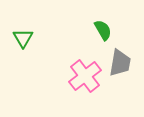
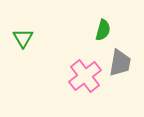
green semicircle: rotated 45 degrees clockwise
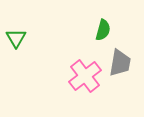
green triangle: moved 7 px left
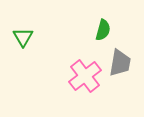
green triangle: moved 7 px right, 1 px up
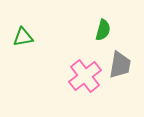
green triangle: rotated 50 degrees clockwise
gray trapezoid: moved 2 px down
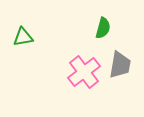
green semicircle: moved 2 px up
pink cross: moved 1 px left, 4 px up
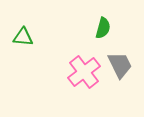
green triangle: rotated 15 degrees clockwise
gray trapezoid: rotated 36 degrees counterclockwise
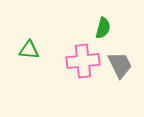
green triangle: moved 6 px right, 13 px down
pink cross: moved 1 px left, 11 px up; rotated 32 degrees clockwise
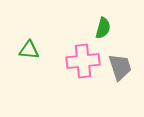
gray trapezoid: moved 2 px down; rotated 8 degrees clockwise
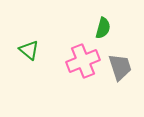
green triangle: rotated 35 degrees clockwise
pink cross: rotated 16 degrees counterclockwise
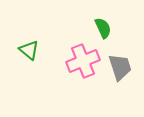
green semicircle: rotated 40 degrees counterclockwise
